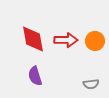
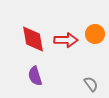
orange circle: moved 7 px up
gray semicircle: rotated 119 degrees counterclockwise
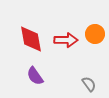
red diamond: moved 2 px left
purple semicircle: rotated 18 degrees counterclockwise
gray semicircle: moved 2 px left
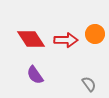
red diamond: rotated 24 degrees counterclockwise
purple semicircle: moved 1 px up
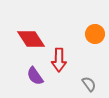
red arrow: moved 7 px left, 20 px down; rotated 90 degrees clockwise
purple semicircle: moved 1 px down
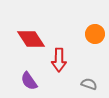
purple semicircle: moved 6 px left, 5 px down
gray semicircle: rotated 35 degrees counterclockwise
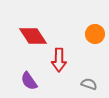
red diamond: moved 2 px right, 3 px up
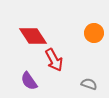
orange circle: moved 1 px left, 1 px up
red arrow: moved 5 px left; rotated 30 degrees counterclockwise
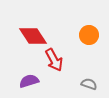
orange circle: moved 5 px left, 2 px down
purple semicircle: rotated 108 degrees clockwise
